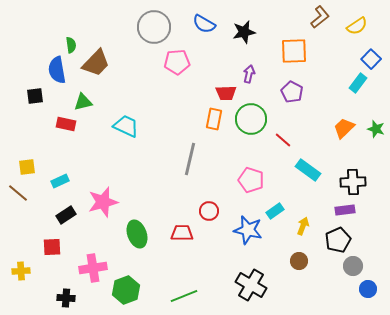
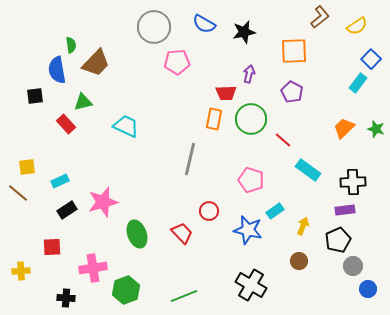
red rectangle at (66, 124): rotated 36 degrees clockwise
black rectangle at (66, 215): moved 1 px right, 5 px up
red trapezoid at (182, 233): rotated 45 degrees clockwise
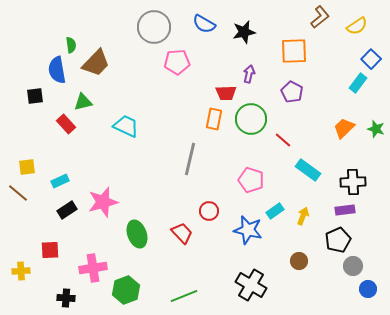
yellow arrow at (303, 226): moved 10 px up
red square at (52, 247): moved 2 px left, 3 px down
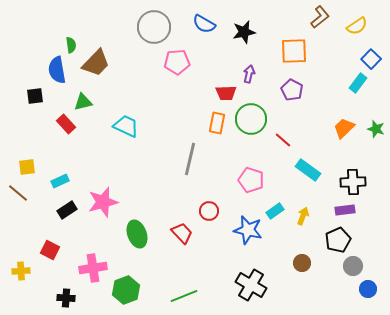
purple pentagon at (292, 92): moved 2 px up
orange rectangle at (214, 119): moved 3 px right, 4 px down
red square at (50, 250): rotated 30 degrees clockwise
brown circle at (299, 261): moved 3 px right, 2 px down
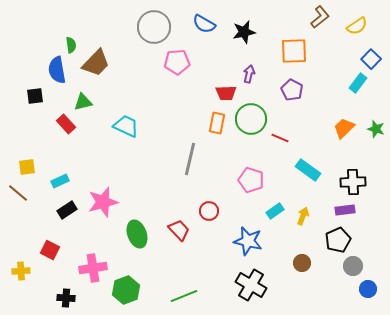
red line at (283, 140): moved 3 px left, 2 px up; rotated 18 degrees counterclockwise
blue star at (248, 230): moved 11 px down
red trapezoid at (182, 233): moved 3 px left, 3 px up
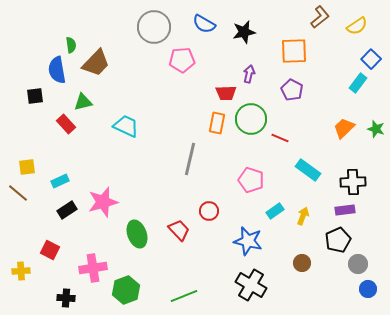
pink pentagon at (177, 62): moved 5 px right, 2 px up
gray circle at (353, 266): moved 5 px right, 2 px up
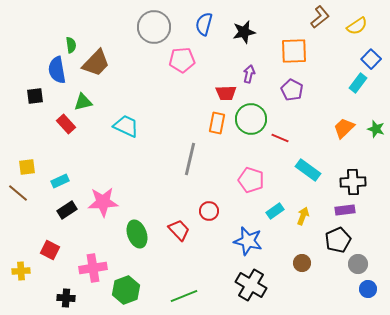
blue semicircle at (204, 24): rotated 75 degrees clockwise
pink star at (103, 202): rotated 12 degrees clockwise
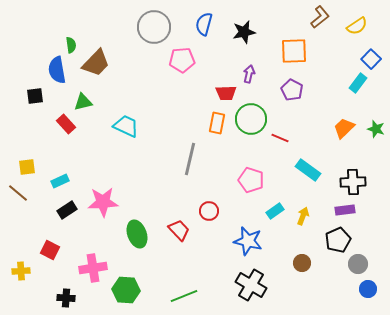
green hexagon at (126, 290): rotated 24 degrees clockwise
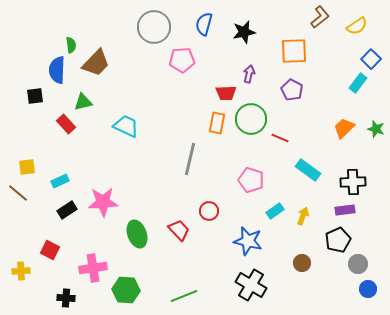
blue semicircle at (57, 70): rotated 12 degrees clockwise
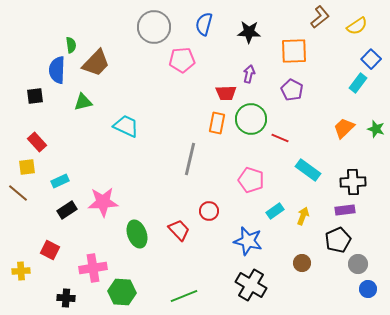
black star at (244, 32): moved 5 px right; rotated 15 degrees clockwise
red rectangle at (66, 124): moved 29 px left, 18 px down
green hexagon at (126, 290): moved 4 px left, 2 px down
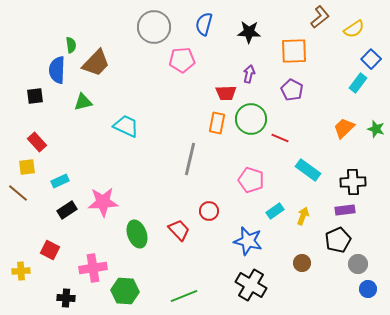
yellow semicircle at (357, 26): moved 3 px left, 3 px down
green hexagon at (122, 292): moved 3 px right, 1 px up
